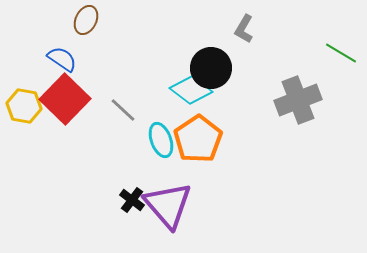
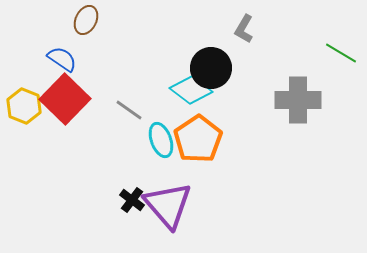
gray cross: rotated 21 degrees clockwise
yellow hexagon: rotated 12 degrees clockwise
gray line: moved 6 px right; rotated 8 degrees counterclockwise
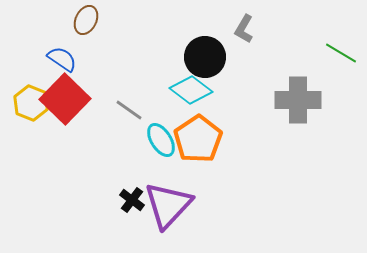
black circle: moved 6 px left, 11 px up
yellow hexagon: moved 7 px right, 3 px up
cyan ellipse: rotated 12 degrees counterclockwise
purple triangle: rotated 24 degrees clockwise
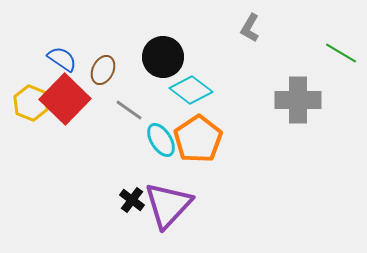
brown ellipse: moved 17 px right, 50 px down
gray L-shape: moved 6 px right, 1 px up
black circle: moved 42 px left
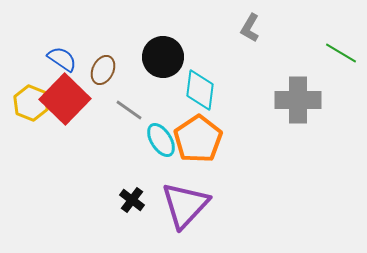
cyan diamond: moved 9 px right; rotated 60 degrees clockwise
purple triangle: moved 17 px right
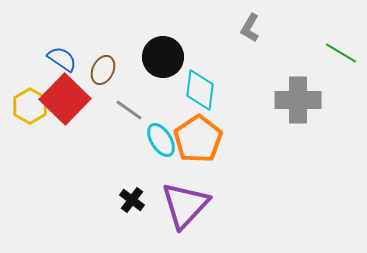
yellow hexagon: moved 1 px left, 3 px down; rotated 8 degrees clockwise
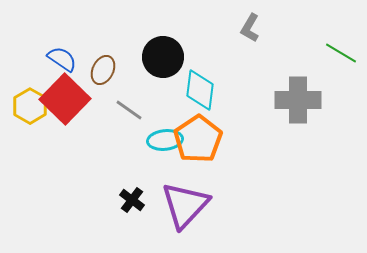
cyan ellipse: moved 4 px right; rotated 64 degrees counterclockwise
